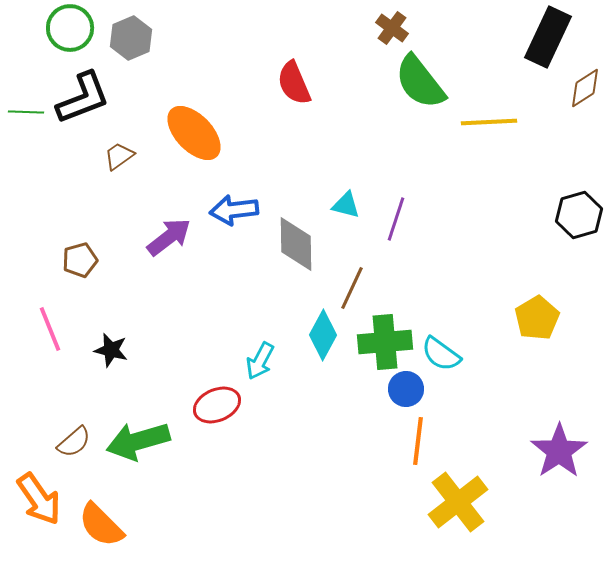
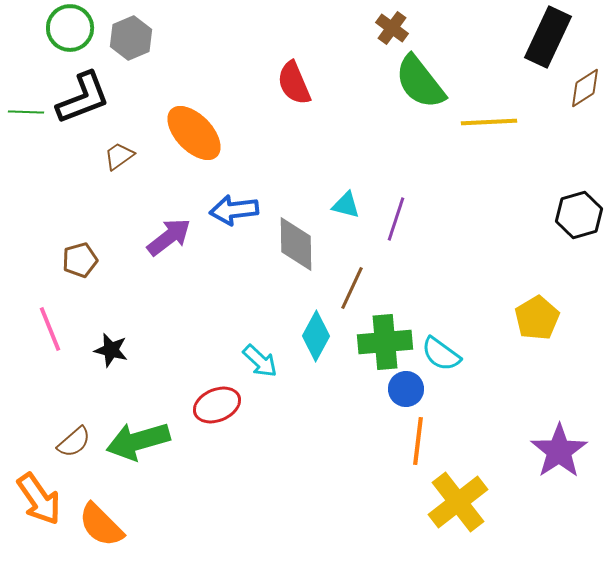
cyan diamond: moved 7 px left, 1 px down
cyan arrow: rotated 75 degrees counterclockwise
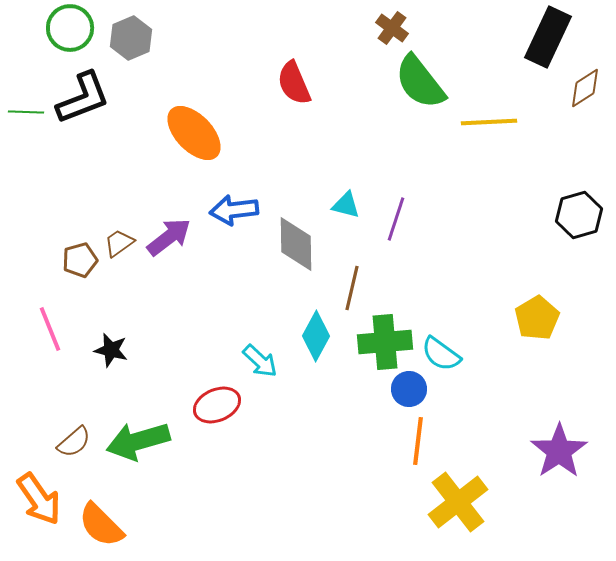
brown trapezoid: moved 87 px down
brown line: rotated 12 degrees counterclockwise
blue circle: moved 3 px right
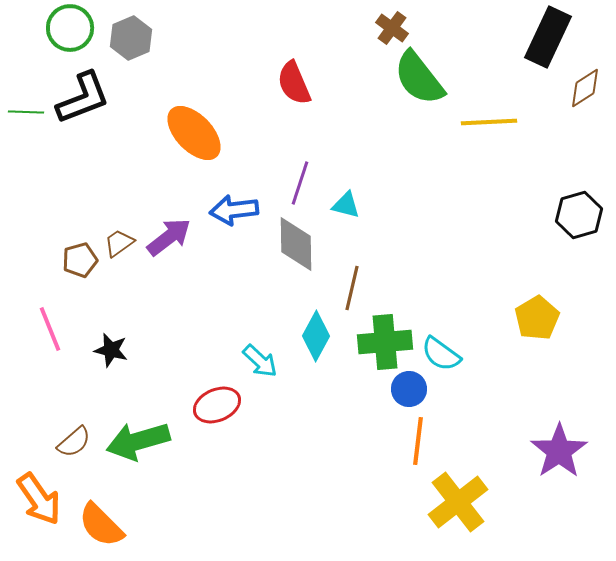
green semicircle: moved 1 px left, 4 px up
purple line: moved 96 px left, 36 px up
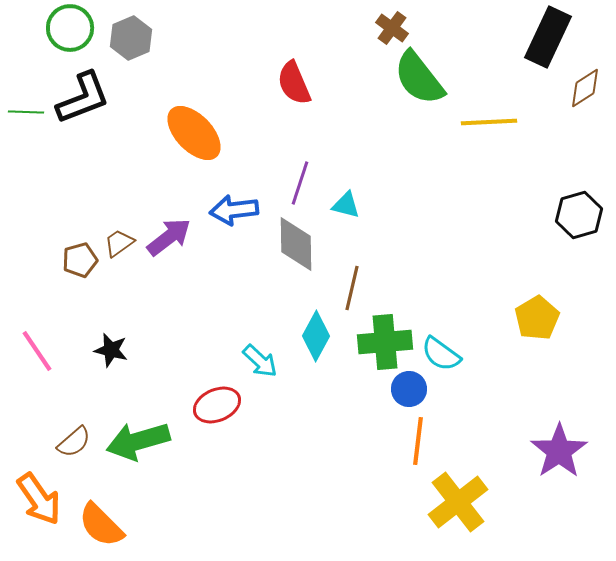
pink line: moved 13 px left, 22 px down; rotated 12 degrees counterclockwise
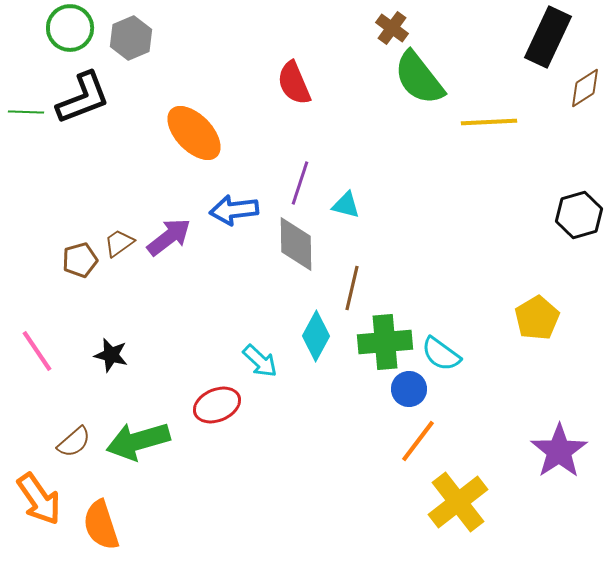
black star: moved 5 px down
orange line: rotated 30 degrees clockwise
orange semicircle: rotated 27 degrees clockwise
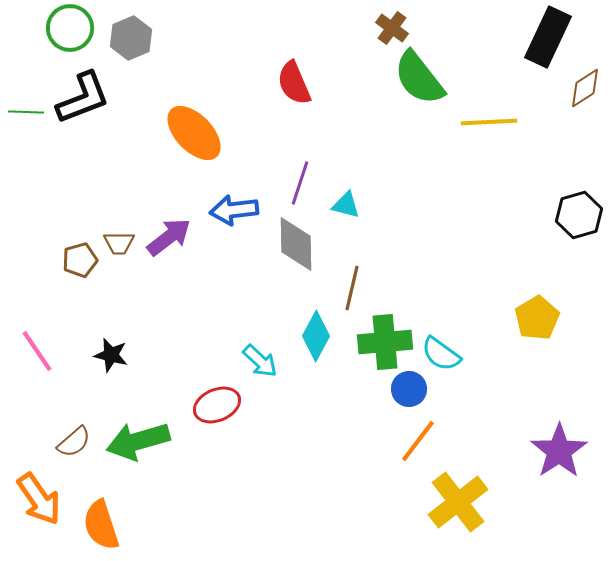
brown trapezoid: rotated 144 degrees counterclockwise
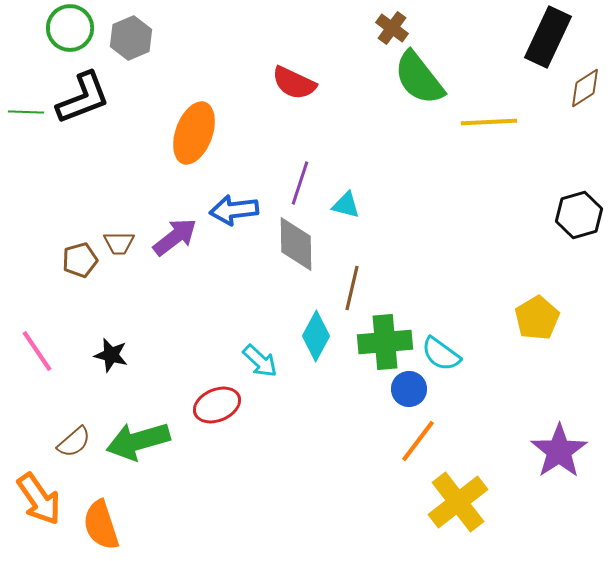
red semicircle: rotated 42 degrees counterclockwise
orange ellipse: rotated 64 degrees clockwise
purple arrow: moved 6 px right
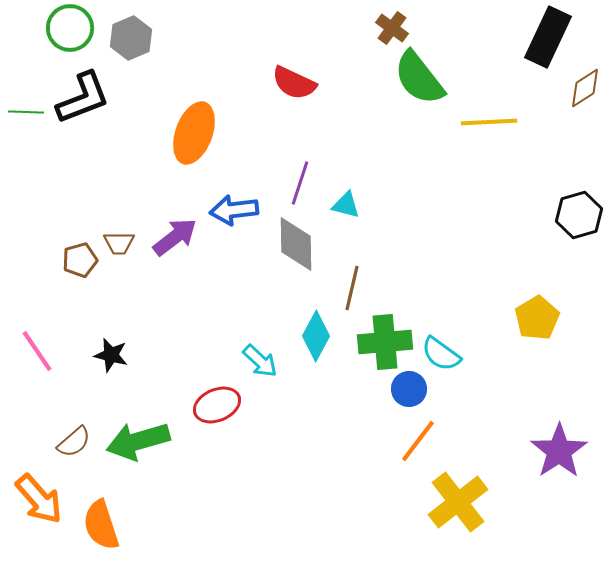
orange arrow: rotated 6 degrees counterclockwise
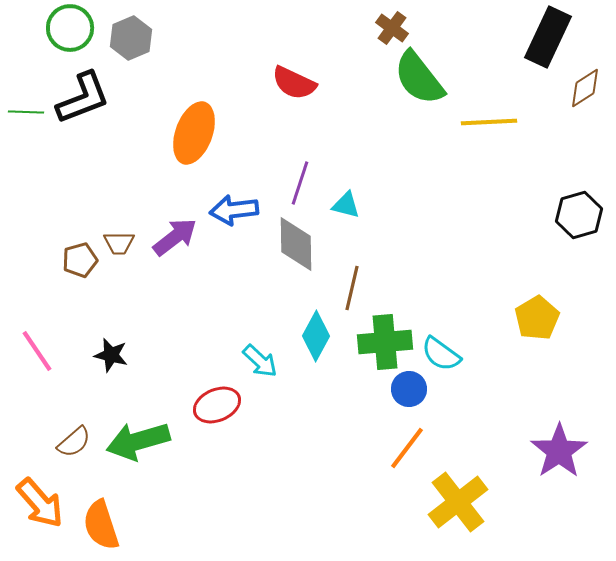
orange line: moved 11 px left, 7 px down
orange arrow: moved 1 px right, 4 px down
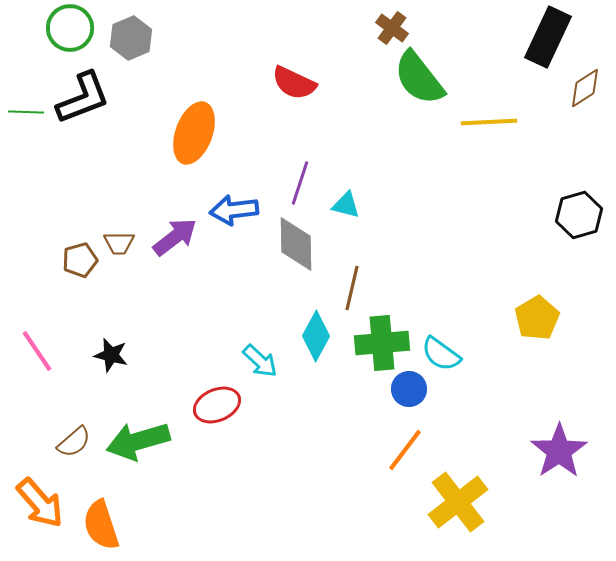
green cross: moved 3 px left, 1 px down
orange line: moved 2 px left, 2 px down
